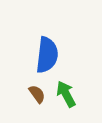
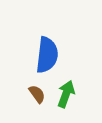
green arrow: rotated 48 degrees clockwise
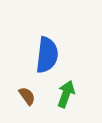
brown semicircle: moved 10 px left, 2 px down
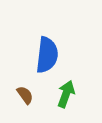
brown semicircle: moved 2 px left, 1 px up
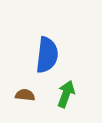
brown semicircle: rotated 48 degrees counterclockwise
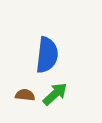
green arrow: moved 11 px left; rotated 28 degrees clockwise
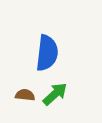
blue semicircle: moved 2 px up
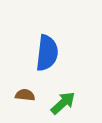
green arrow: moved 8 px right, 9 px down
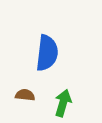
green arrow: rotated 32 degrees counterclockwise
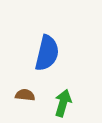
blue semicircle: rotated 6 degrees clockwise
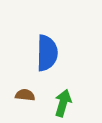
blue semicircle: rotated 12 degrees counterclockwise
